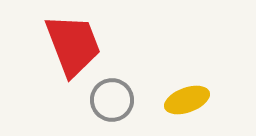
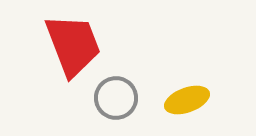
gray circle: moved 4 px right, 2 px up
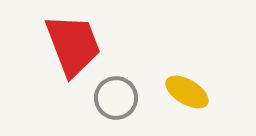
yellow ellipse: moved 8 px up; rotated 51 degrees clockwise
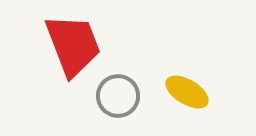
gray circle: moved 2 px right, 2 px up
